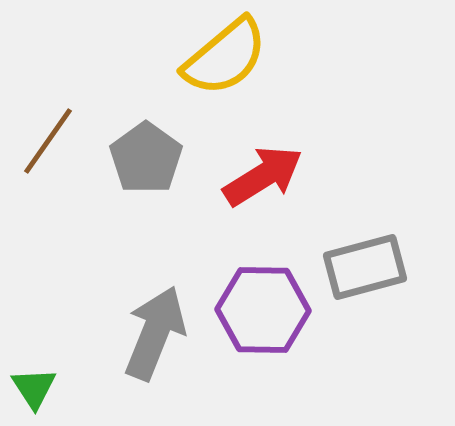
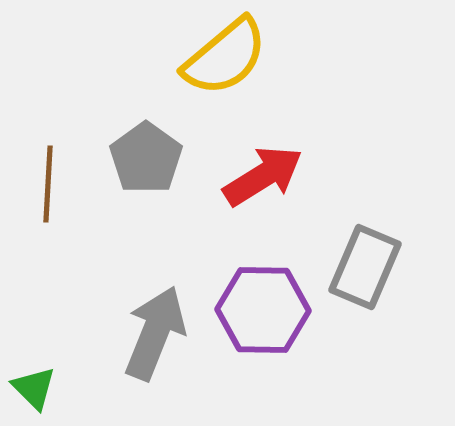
brown line: moved 43 px down; rotated 32 degrees counterclockwise
gray rectangle: rotated 52 degrees counterclockwise
green triangle: rotated 12 degrees counterclockwise
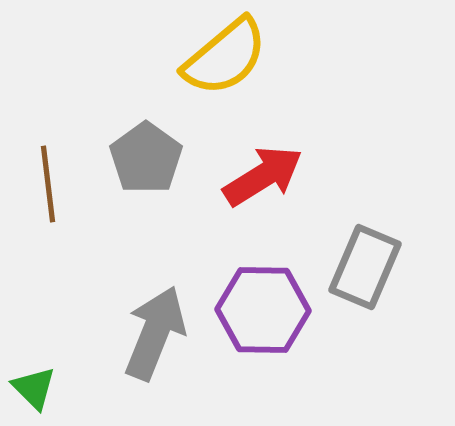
brown line: rotated 10 degrees counterclockwise
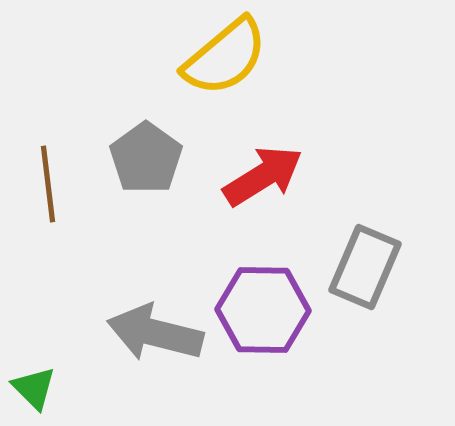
gray arrow: rotated 98 degrees counterclockwise
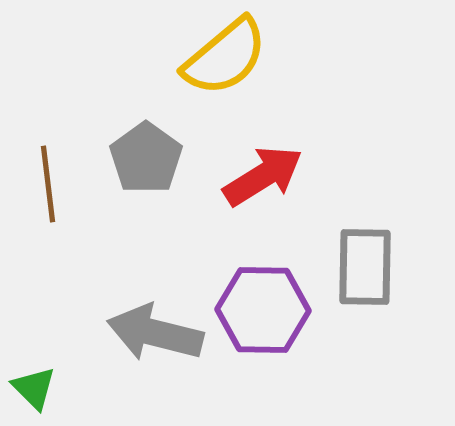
gray rectangle: rotated 22 degrees counterclockwise
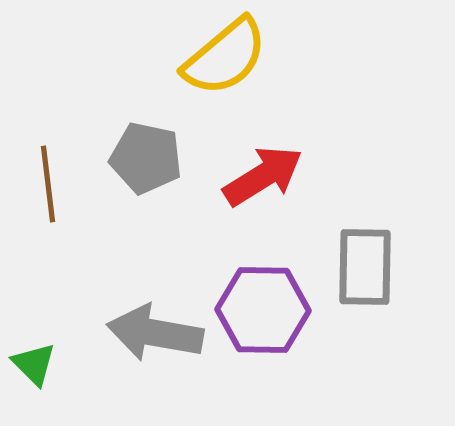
gray pentagon: rotated 24 degrees counterclockwise
gray arrow: rotated 4 degrees counterclockwise
green triangle: moved 24 px up
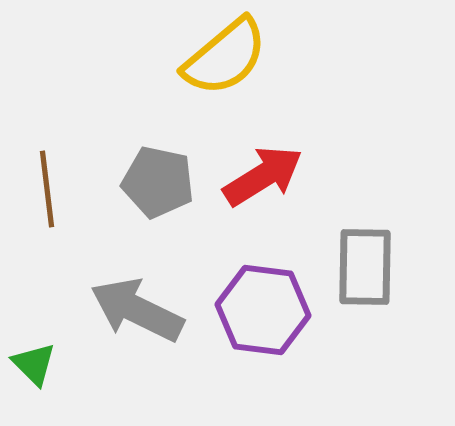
gray pentagon: moved 12 px right, 24 px down
brown line: moved 1 px left, 5 px down
purple hexagon: rotated 6 degrees clockwise
gray arrow: moved 18 px left, 23 px up; rotated 16 degrees clockwise
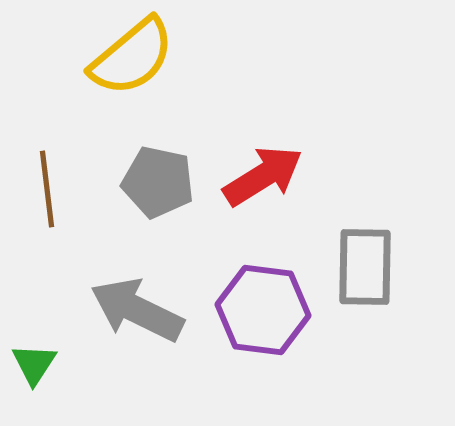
yellow semicircle: moved 93 px left
green triangle: rotated 18 degrees clockwise
